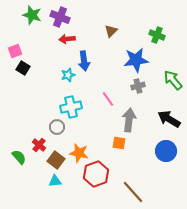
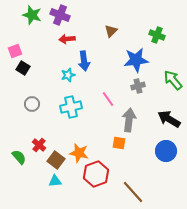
purple cross: moved 2 px up
gray circle: moved 25 px left, 23 px up
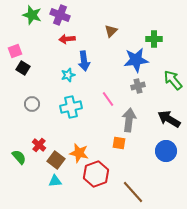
green cross: moved 3 px left, 4 px down; rotated 21 degrees counterclockwise
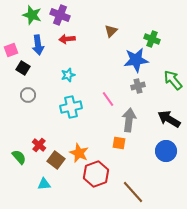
green cross: moved 2 px left; rotated 21 degrees clockwise
pink square: moved 4 px left, 1 px up
blue arrow: moved 46 px left, 16 px up
gray circle: moved 4 px left, 9 px up
orange star: rotated 12 degrees clockwise
cyan triangle: moved 11 px left, 3 px down
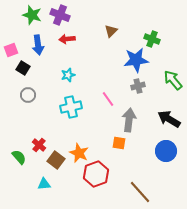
brown line: moved 7 px right
